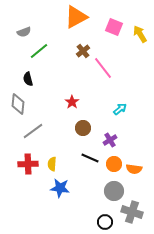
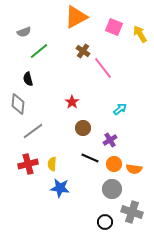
brown cross: rotated 16 degrees counterclockwise
red cross: rotated 12 degrees counterclockwise
gray circle: moved 2 px left, 2 px up
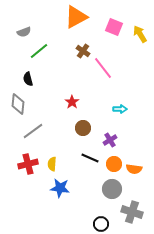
cyan arrow: rotated 40 degrees clockwise
black circle: moved 4 px left, 2 px down
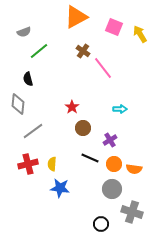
red star: moved 5 px down
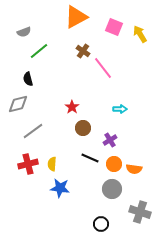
gray diamond: rotated 70 degrees clockwise
gray cross: moved 8 px right
